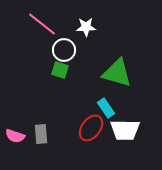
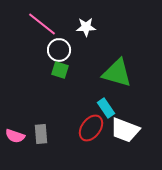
white circle: moved 5 px left
white trapezoid: rotated 20 degrees clockwise
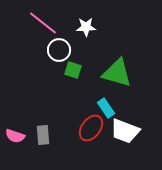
pink line: moved 1 px right, 1 px up
green square: moved 13 px right
white trapezoid: moved 1 px down
gray rectangle: moved 2 px right, 1 px down
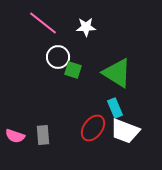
white circle: moved 1 px left, 7 px down
green triangle: rotated 16 degrees clockwise
cyan rectangle: moved 9 px right; rotated 12 degrees clockwise
red ellipse: moved 2 px right
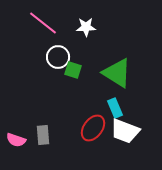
pink semicircle: moved 1 px right, 4 px down
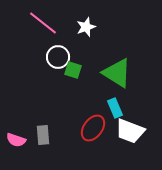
white star: rotated 18 degrees counterclockwise
white trapezoid: moved 5 px right
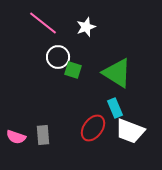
pink semicircle: moved 3 px up
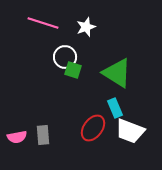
pink line: rotated 20 degrees counterclockwise
white circle: moved 7 px right
pink semicircle: moved 1 px right; rotated 30 degrees counterclockwise
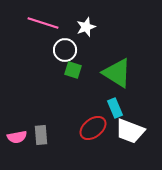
white circle: moved 7 px up
red ellipse: rotated 16 degrees clockwise
gray rectangle: moved 2 px left
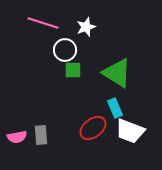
green square: rotated 18 degrees counterclockwise
